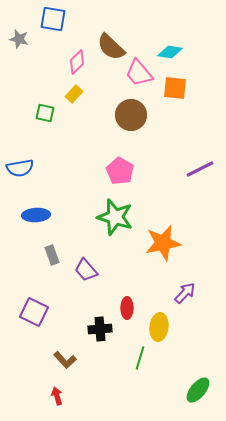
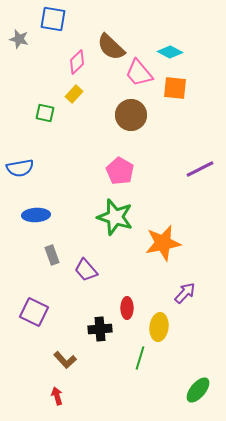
cyan diamond: rotated 20 degrees clockwise
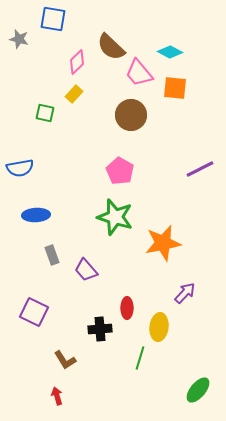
brown L-shape: rotated 10 degrees clockwise
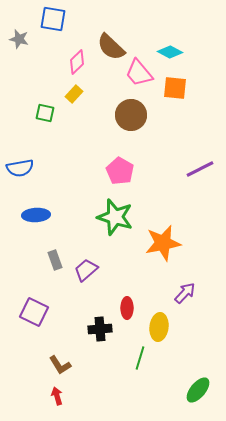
gray rectangle: moved 3 px right, 5 px down
purple trapezoid: rotated 90 degrees clockwise
brown L-shape: moved 5 px left, 5 px down
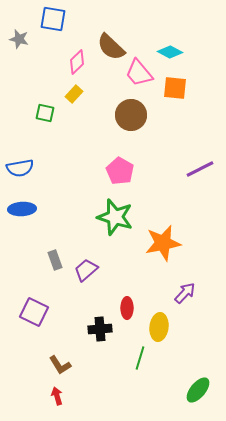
blue ellipse: moved 14 px left, 6 px up
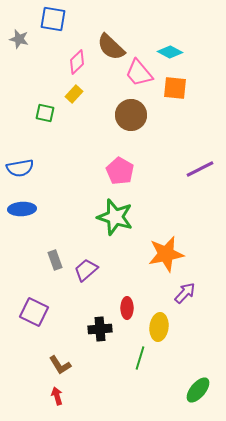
orange star: moved 3 px right, 11 px down
